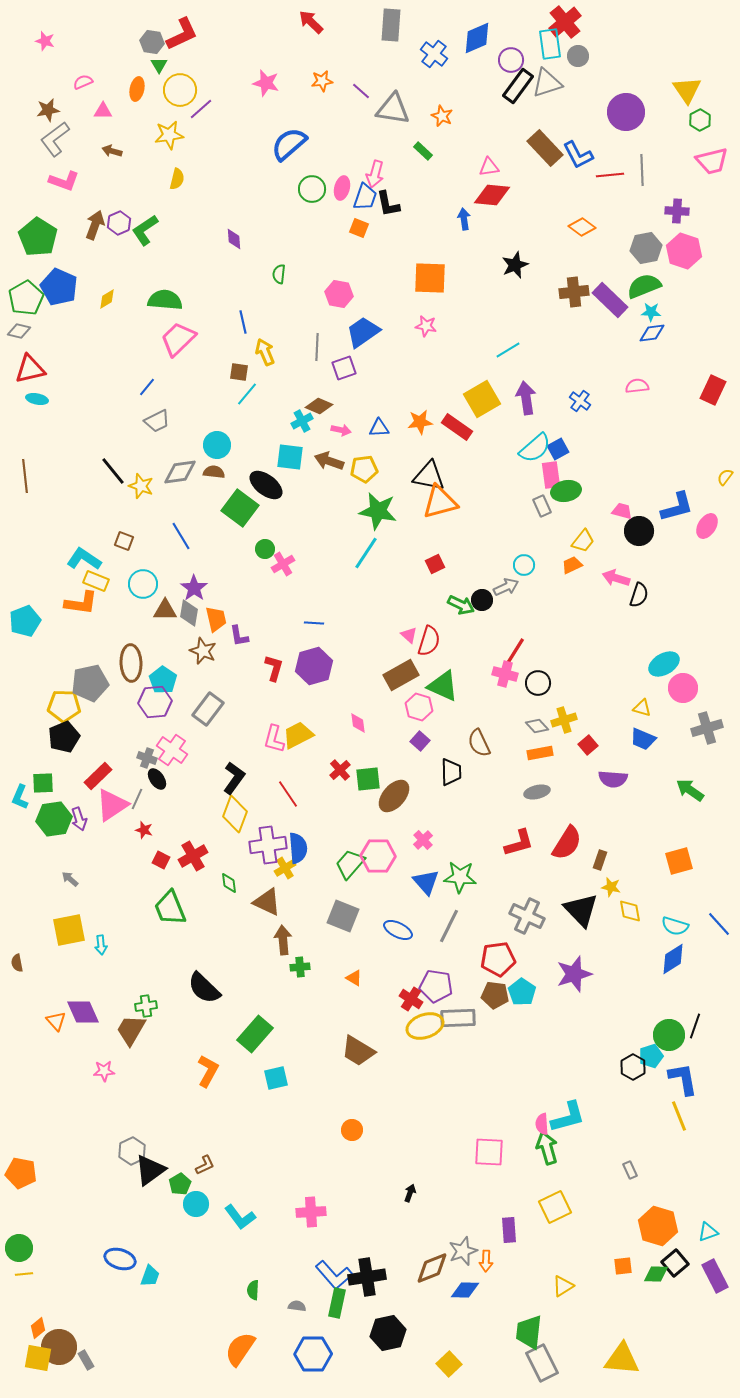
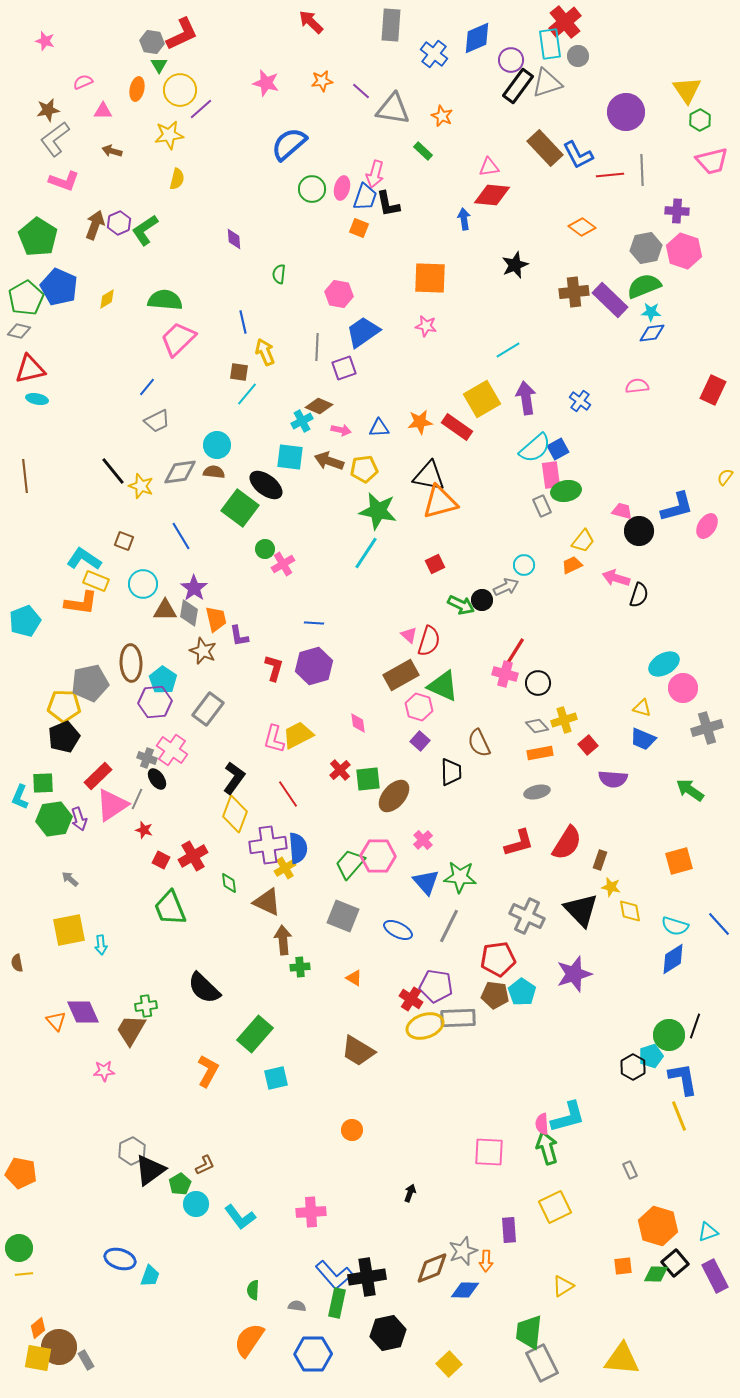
orange semicircle at (240, 1349): moved 9 px right, 9 px up
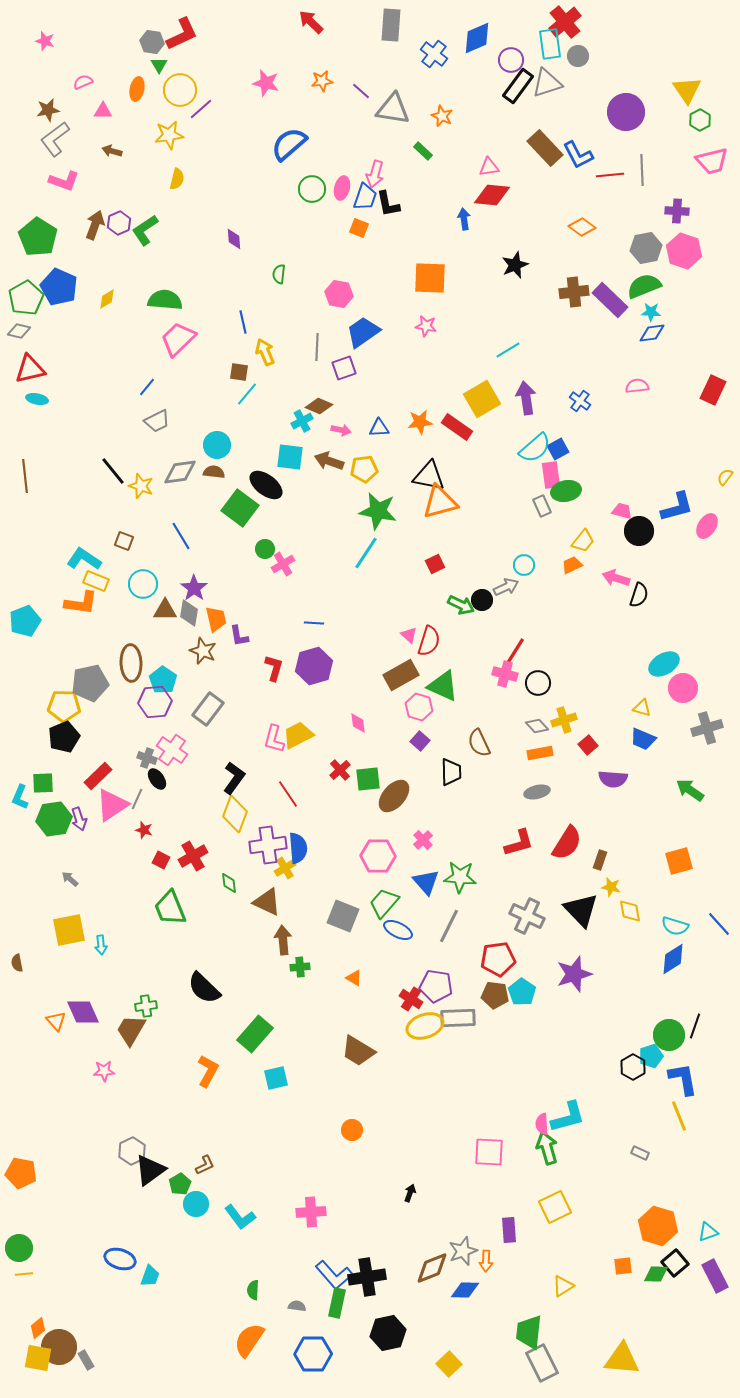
green trapezoid at (350, 864): moved 34 px right, 39 px down
gray rectangle at (630, 1170): moved 10 px right, 17 px up; rotated 42 degrees counterclockwise
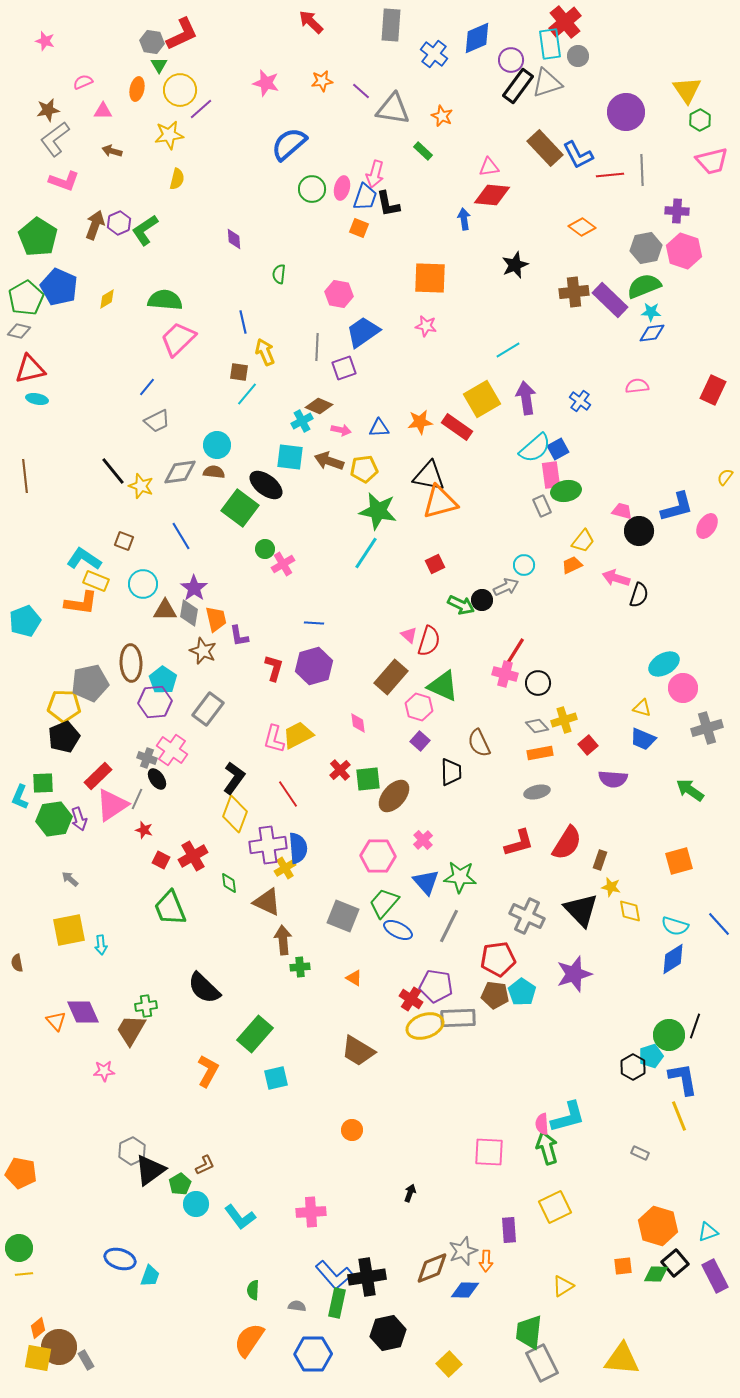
brown rectangle at (401, 675): moved 10 px left, 2 px down; rotated 20 degrees counterclockwise
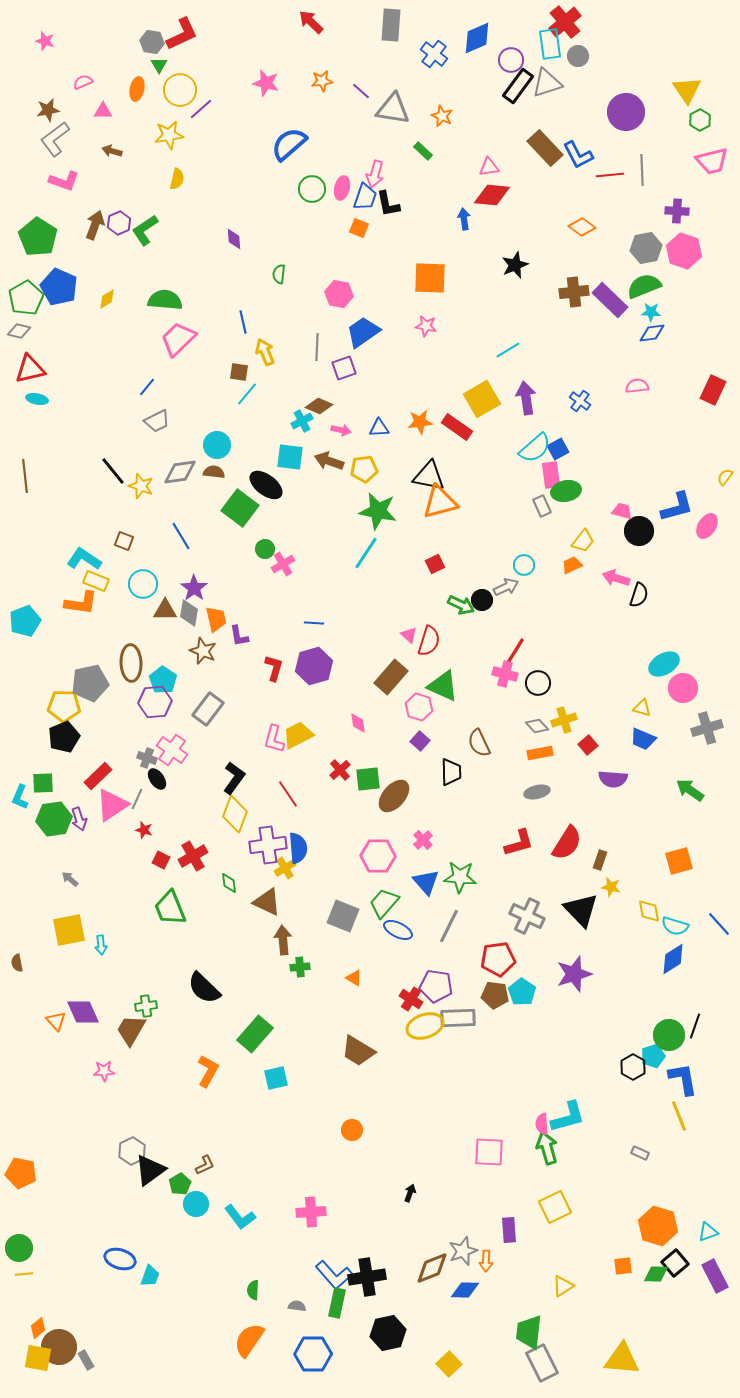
yellow diamond at (630, 911): moved 19 px right
cyan pentagon at (651, 1056): moved 2 px right
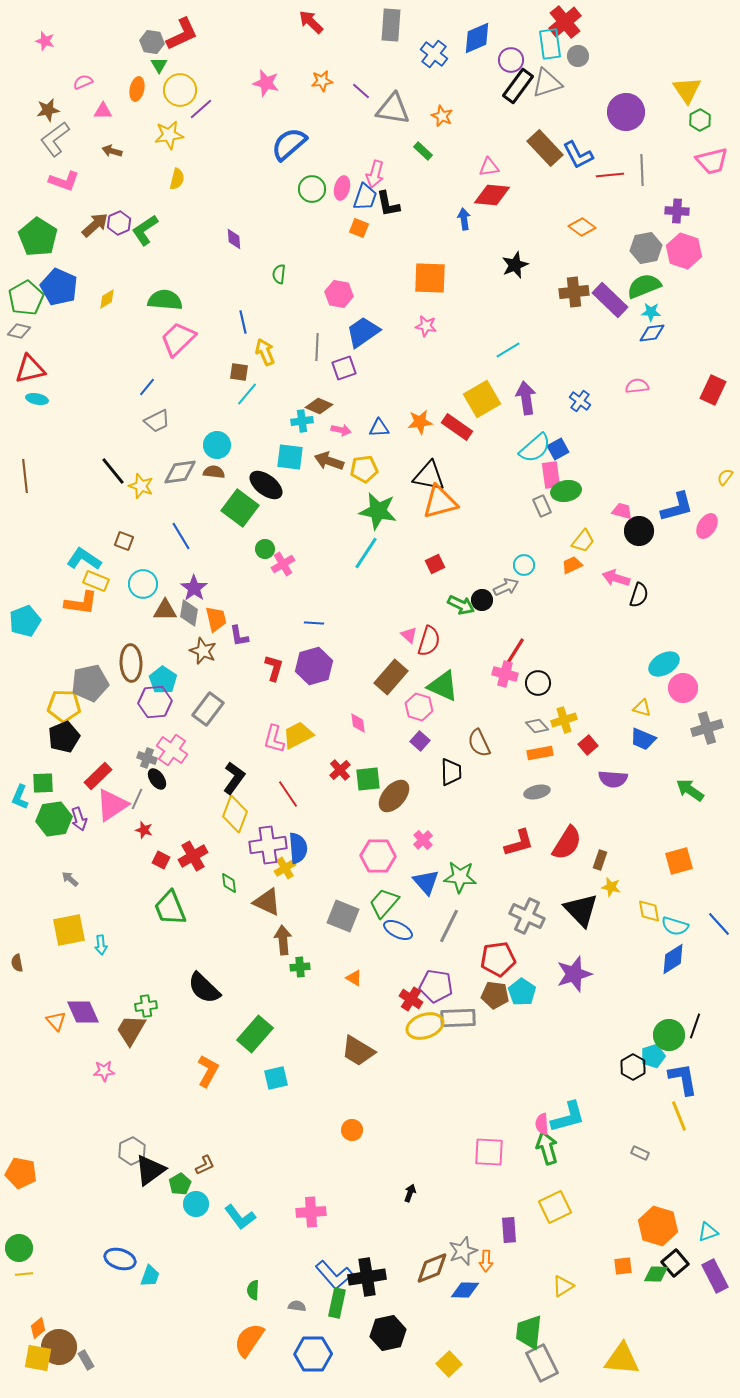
brown arrow at (95, 225): rotated 28 degrees clockwise
cyan cross at (302, 421): rotated 20 degrees clockwise
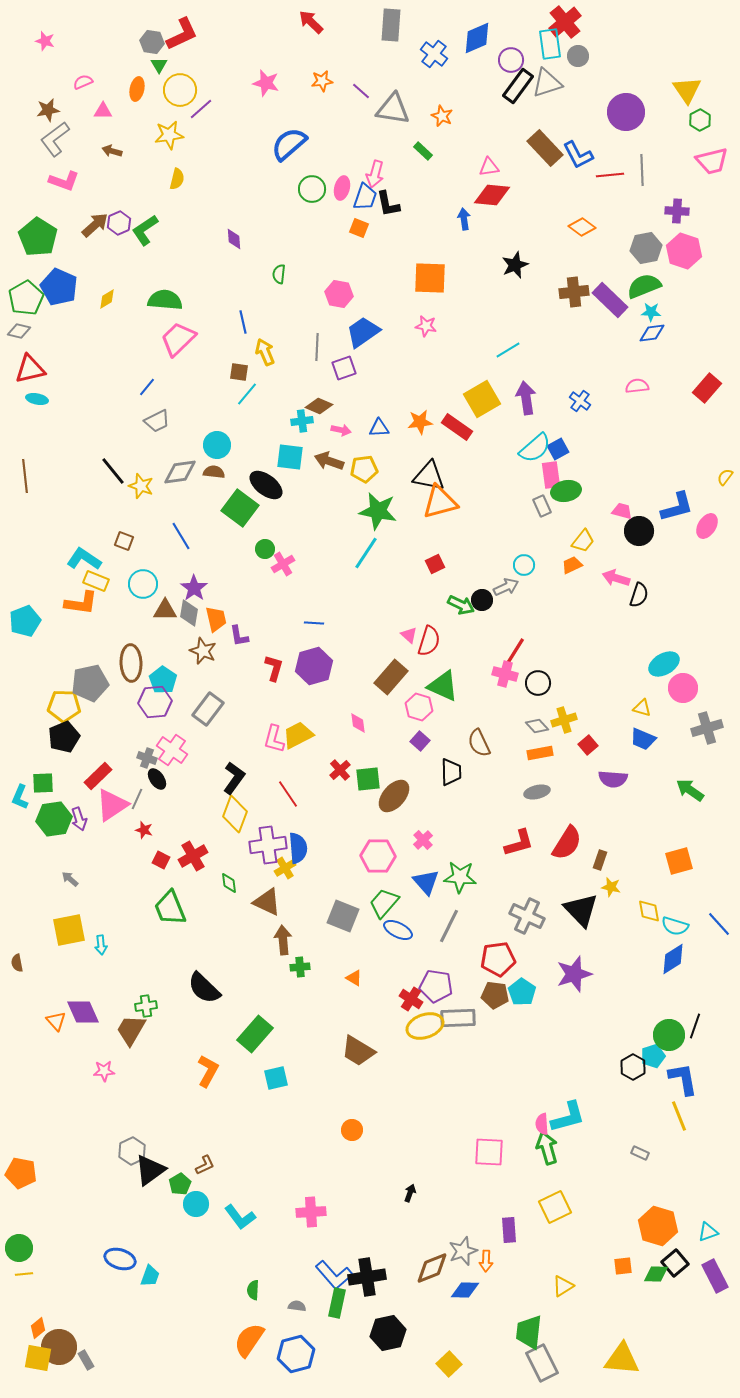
red rectangle at (713, 390): moved 6 px left, 2 px up; rotated 16 degrees clockwise
blue hexagon at (313, 1354): moved 17 px left; rotated 15 degrees counterclockwise
